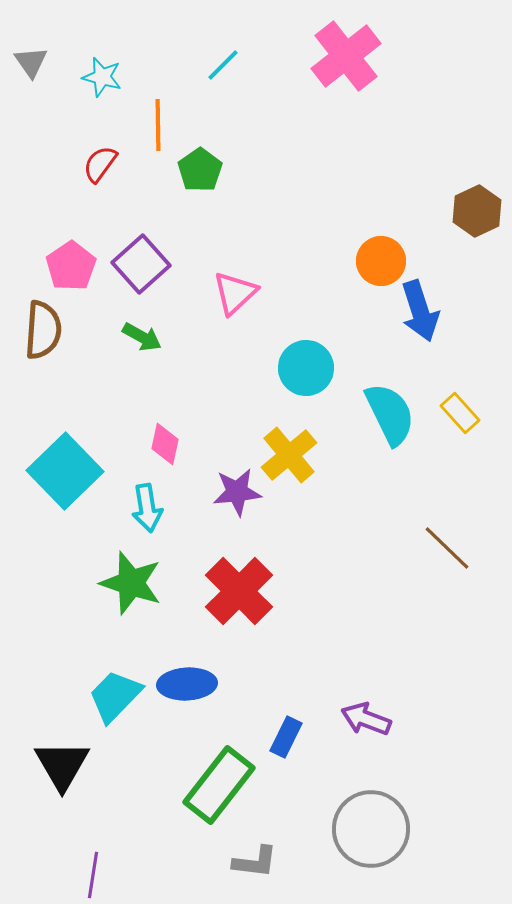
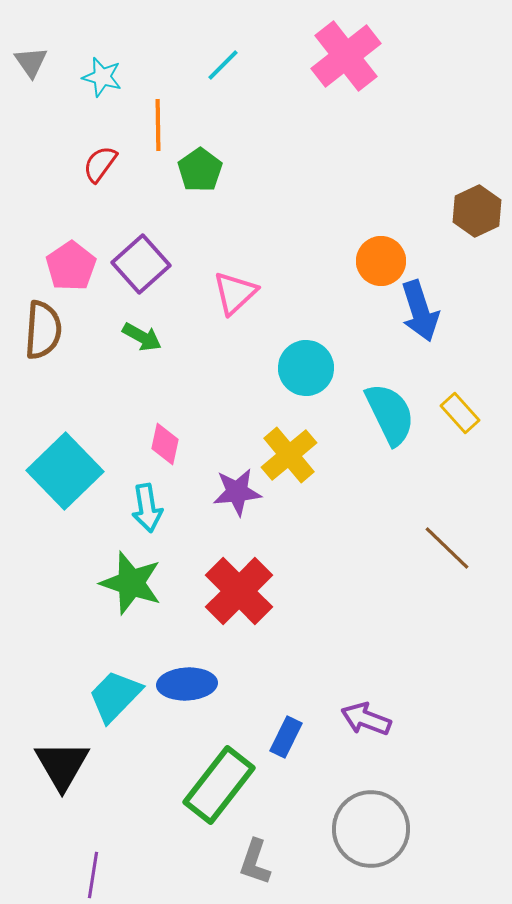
gray L-shape: rotated 102 degrees clockwise
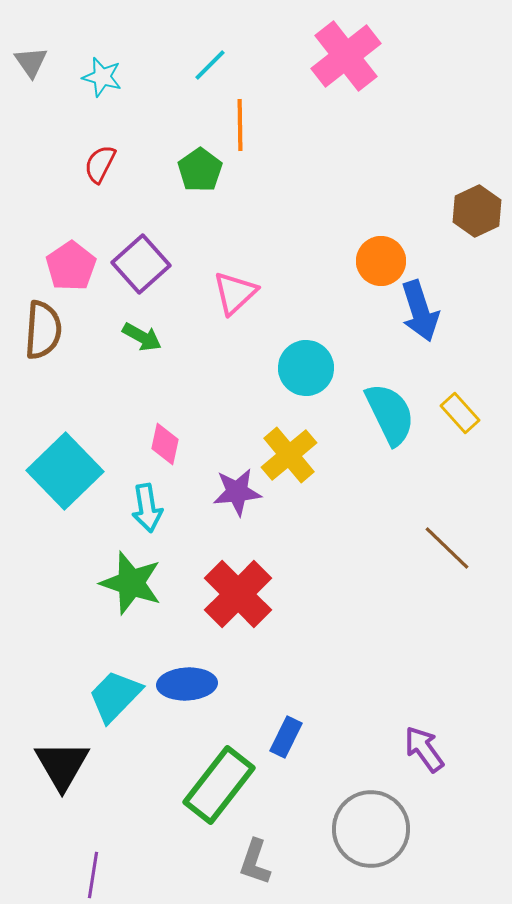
cyan line: moved 13 px left
orange line: moved 82 px right
red semicircle: rotated 9 degrees counterclockwise
red cross: moved 1 px left, 3 px down
purple arrow: moved 58 px right, 30 px down; rotated 33 degrees clockwise
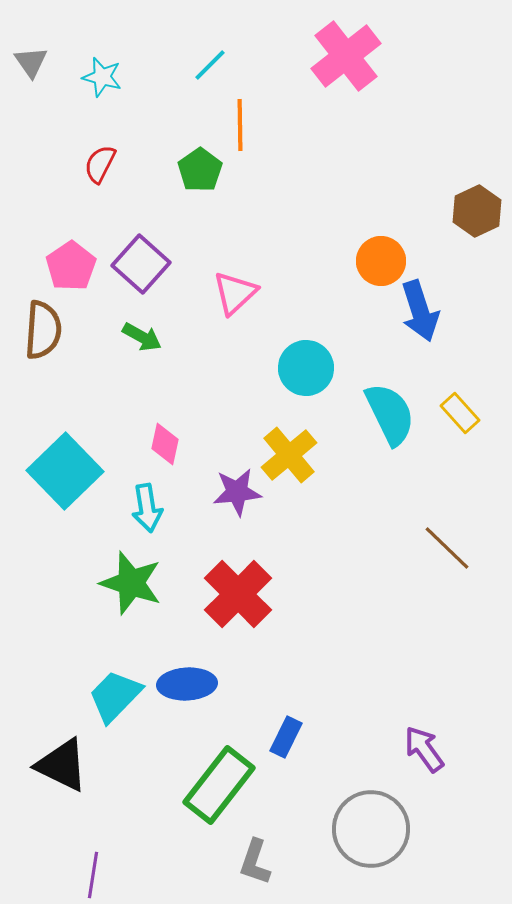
purple square: rotated 6 degrees counterclockwise
black triangle: rotated 34 degrees counterclockwise
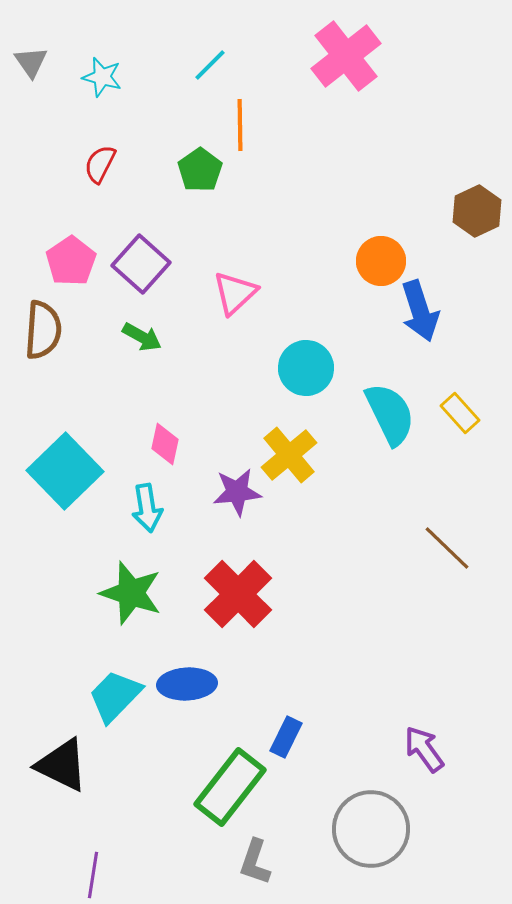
pink pentagon: moved 5 px up
green star: moved 10 px down
green rectangle: moved 11 px right, 2 px down
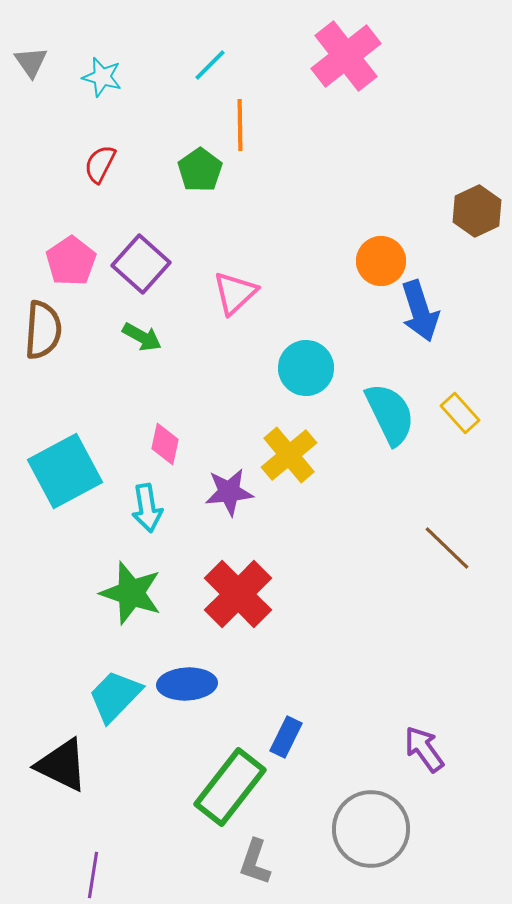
cyan square: rotated 16 degrees clockwise
purple star: moved 8 px left
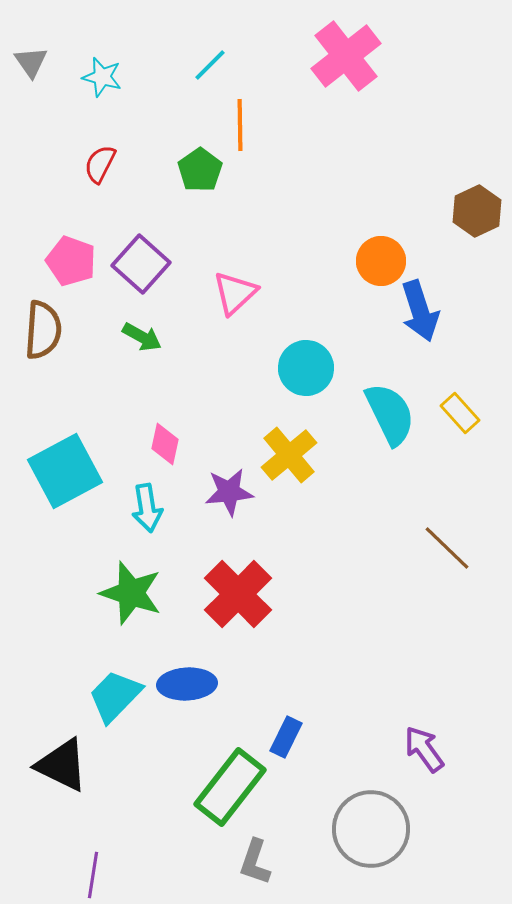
pink pentagon: rotated 18 degrees counterclockwise
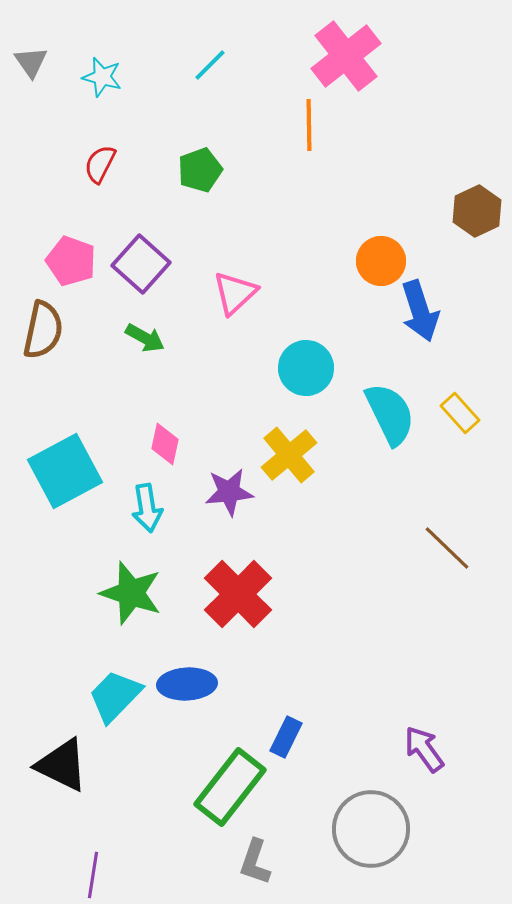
orange line: moved 69 px right
green pentagon: rotated 15 degrees clockwise
brown semicircle: rotated 8 degrees clockwise
green arrow: moved 3 px right, 1 px down
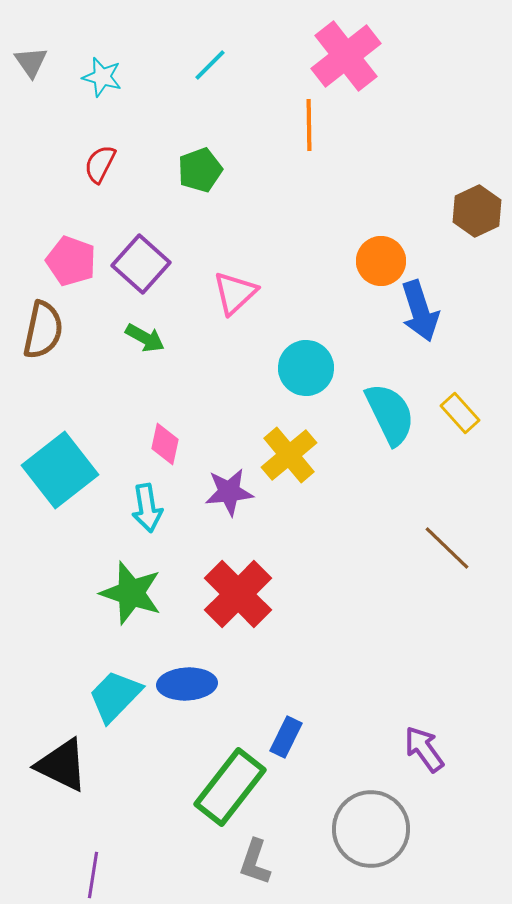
cyan square: moved 5 px left, 1 px up; rotated 10 degrees counterclockwise
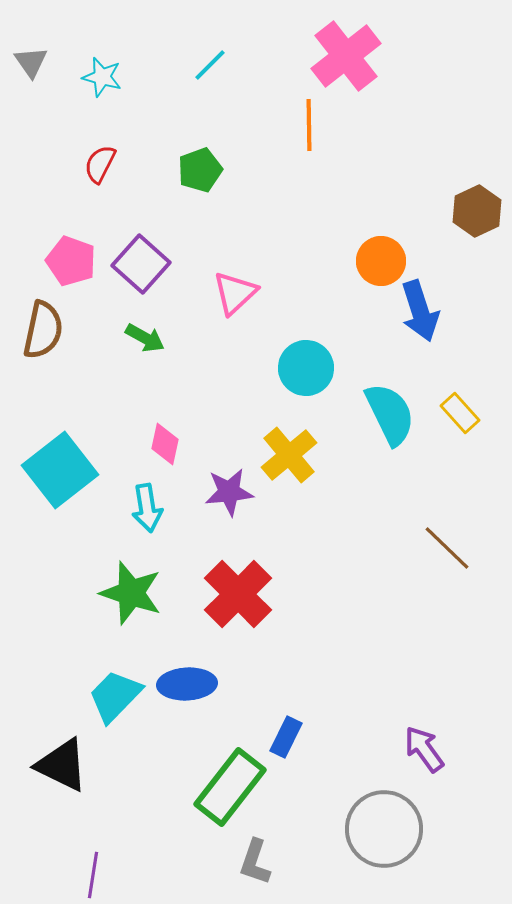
gray circle: moved 13 px right
